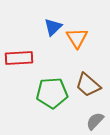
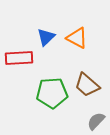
blue triangle: moved 7 px left, 10 px down
orange triangle: rotated 30 degrees counterclockwise
brown trapezoid: moved 1 px left
gray semicircle: moved 1 px right
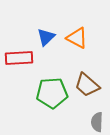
gray semicircle: moved 1 px right, 1 px down; rotated 42 degrees counterclockwise
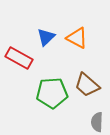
red rectangle: rotated 32 degrees clockwise
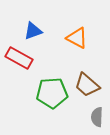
blue triangle: moved 13 px left, 6 px up; rotated 24 degrees clockwise
gray semicircle: moved 5 px up
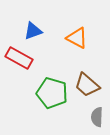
green pentagon: rotated 20 degrees clockwise
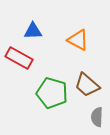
blue triangle: rotated 18 degrees clockwise
orange triangle: moved 1 px right, 2 px down
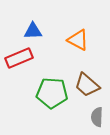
red rectangle: rotated 52 degrees counterclockwise
green pentagon: rotated 12 degrees counterclockwise
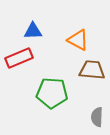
brown trapezoid: moved 5 px right, 15 px up; rotated 144 degrees clockwise
